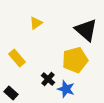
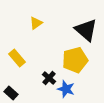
black cross: moved 1 px right, 1 px up
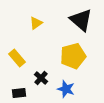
black triangle: moved 5 px left, 10 px up
yellow pentagon: moved 2 px left, 4 px up
black cross: moved 8 px left
black rectangle: moved 8 px right; rotated 48 degrees counterclockwise
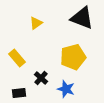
black triangle: moved 1 px right, 2 px up; rotated 20 degrees counterclockwise
yellow pentagon: moved 1 px down
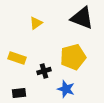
yellow rectangle: rotated 30 degrees counterclockwise
black cross: moved 3 px right, 7 px up; rotated 32 degrees clockwise
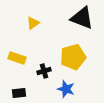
yellow triangle: moved 3 px left
